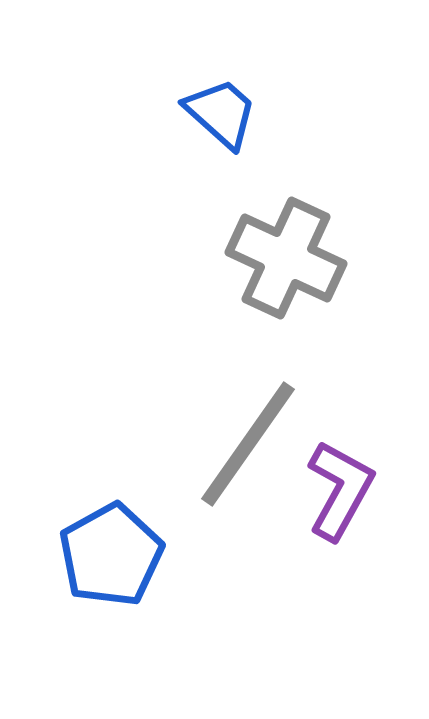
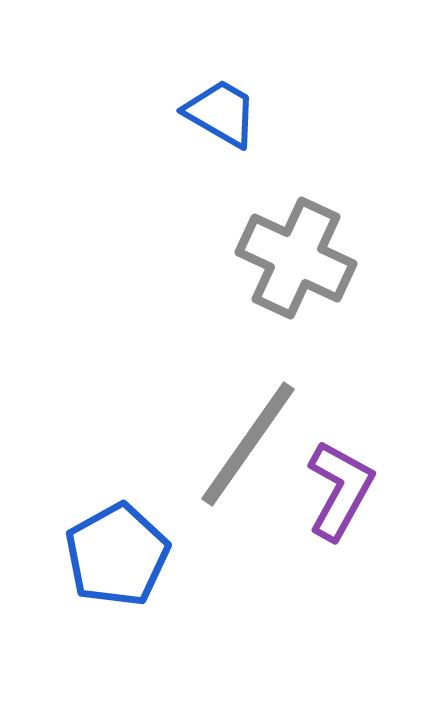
blue trapezoid: rotated 12 degrees counterclockwise
gray cross: moved 10 px right
blue pentagon: moved 6 px right
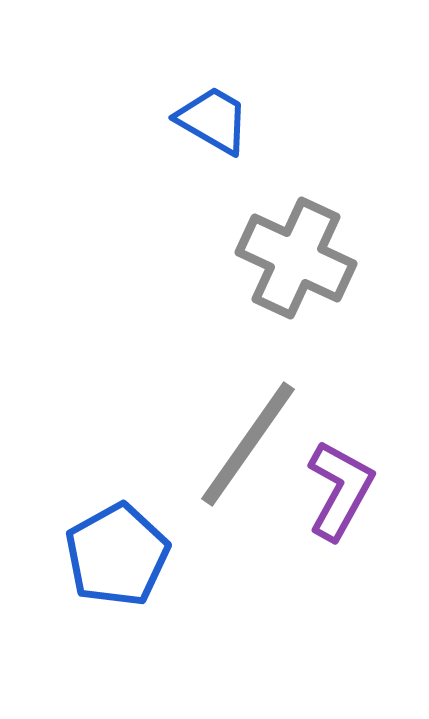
blue trapezoid: moved 8 px left, 7 px down
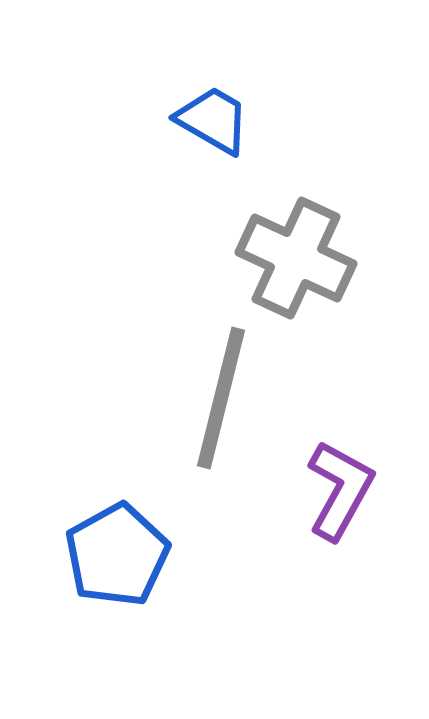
gray line: moved 27 px left, 46 px up; rotated 21 degrees counterclockwise
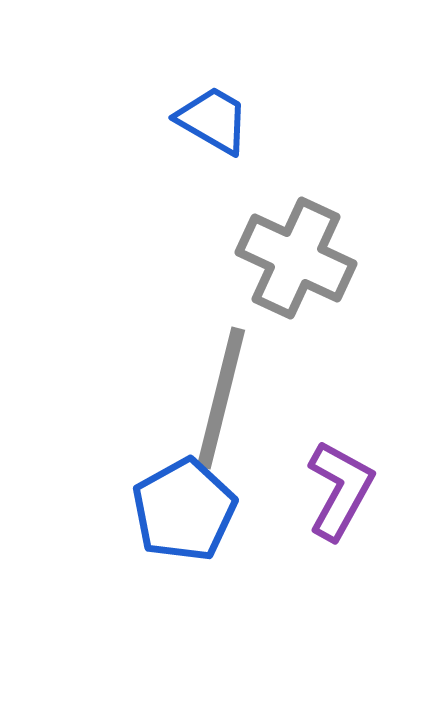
blue pentagon: moved 67 px right, 45 px up
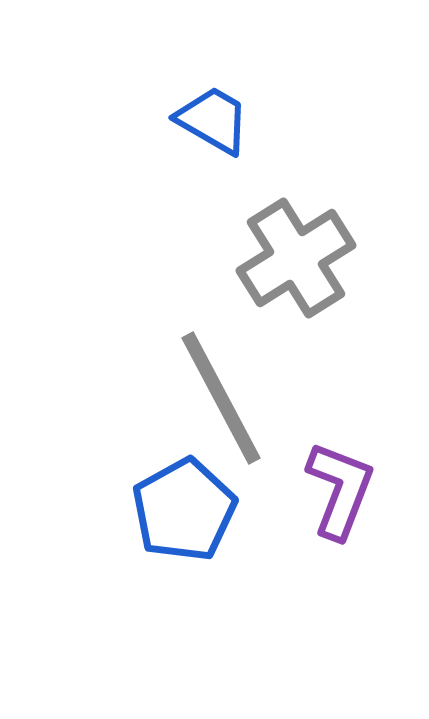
gray cross: rotated 33 degrees clockwise
gray line: rotated 42 degrees counterclockwise
purple L-shape: rotated 8 degrees counterclockwise
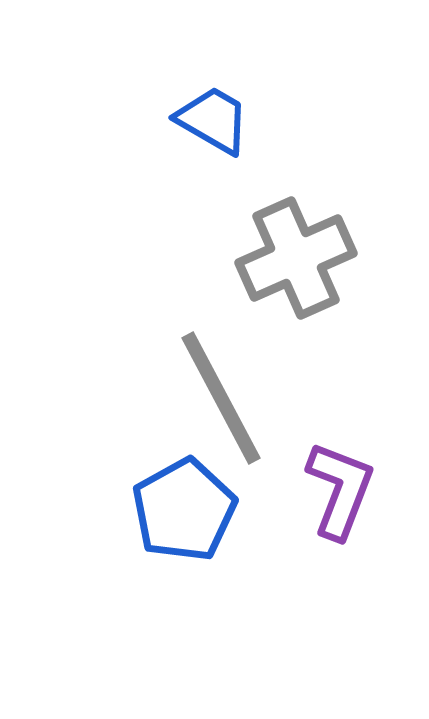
gray cross: rotated 8 degrees clockwise
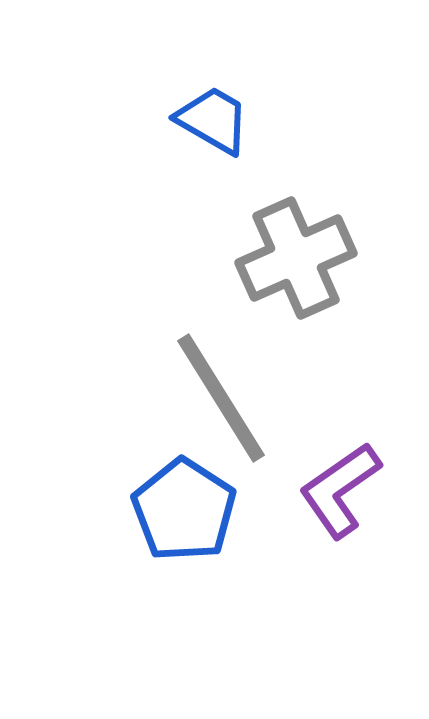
gray line: rotated 4 degrees counterclockwise
purple L-shape: rotated 146 degrees counterclockwise
blue pentagon: rotated 10 degrees counterclockwise
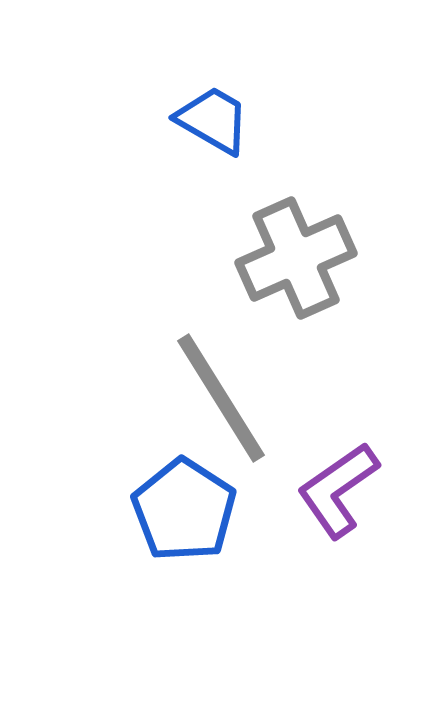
purple L-shape: moved 2 px left
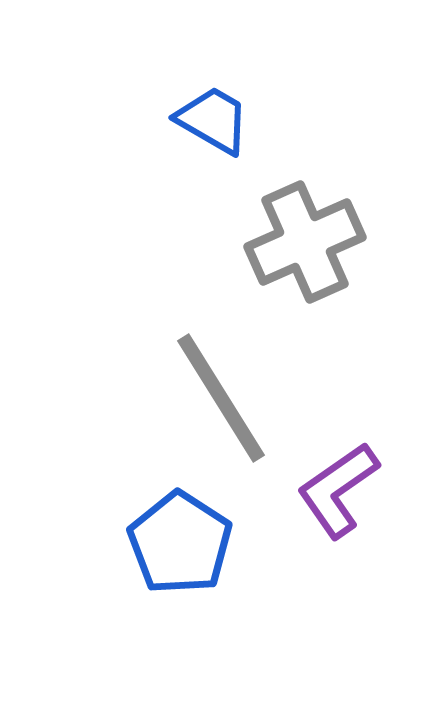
gray cross: moved 9 px right, 16 px up
blue pentagon: moved 4 px left, 33 px down
